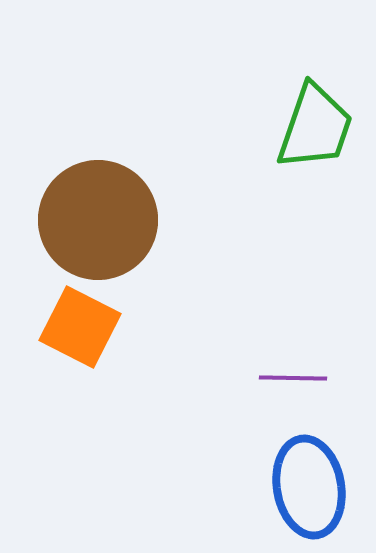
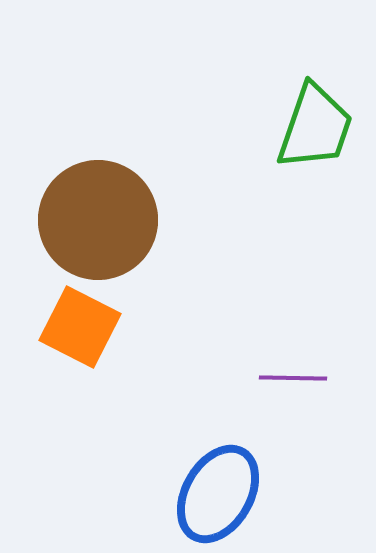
blue ellipse: moved 91 px left, 7 px down; rotated 40 degrees clockwise
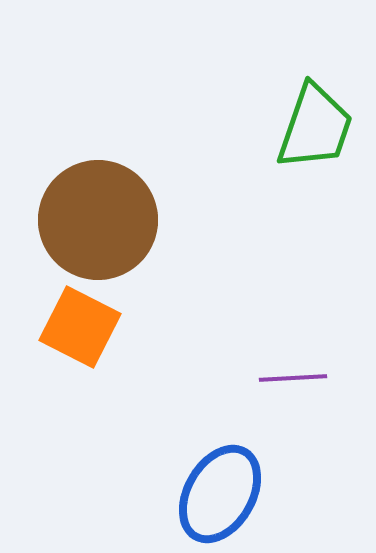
purple line: rotated 4 degrees counterclockwise
blue ellipse: moved 2 px right
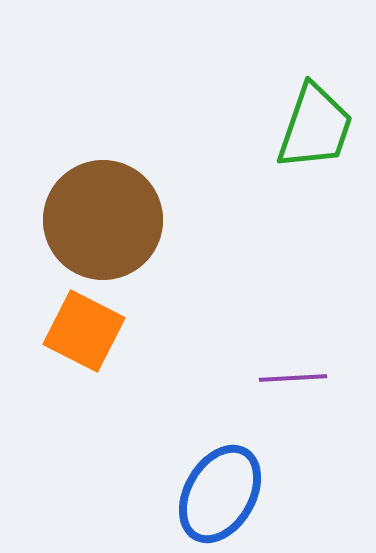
brown circle: moved 5 px right
orange square: moved 4 px right, 4 px down
